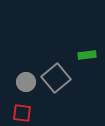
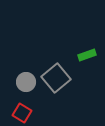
green rectangle: rotated 12 degrees counterclockwise
red square: rotated 24 degrees clockwise
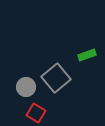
gray circle: moved 5 px down
red square: moved 14 px right
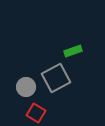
green rectangle: moved 14 px left, 4 px up
gray square: rotated 12 degrees clockwise
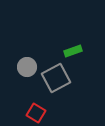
gray circle: moved 1 px right, 20 px up
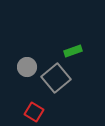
gray square: rotated 12 degrees counterclockwise
red square: moved 2 px left, 1 px up
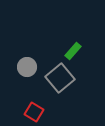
green rectangle: rotated 30 degrees counterclockwise
gray square: moved 4 px right
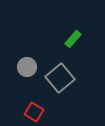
green rectangle: moved 12 px up
